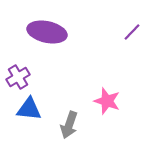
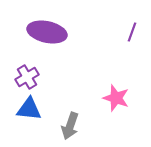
purple line: rotated 24 degrees counterclockwise
purple cross: moved 9 px right
pink star: moved 9 px right, 3 px up
gray arrow: moved 1 px right, 1 px down
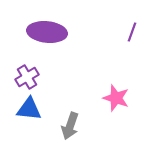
purple ellipse: rotated 6 degrees counterclockwise
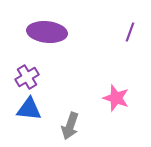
purple line: moved 2 px left
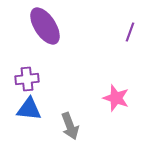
purple ellipse: moved 2 px left, 6 px up; rotated 51 degrees clockwise
purple cross: moved 2 px down; rotated 25 degrees clockwise
gray arrow: rotated 40 degrees counterclockwise
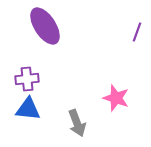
purple line: moved 7 px right
blue triangle: moved 1 px left
gray arrow: moved 7 px right, 3 px up
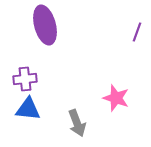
purple ellipse: moved 1 px up; rotated 18 degrees clockwise
purple cross: moved 2 px left
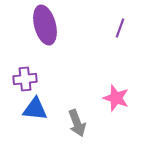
purple line: moved 17 px left, 4 px up
blue triangle: moved 7 px right
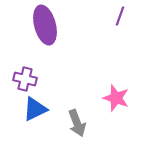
purple line: moved 12 px up
purple cross: rotated 20 degrees clockwise
blue triangle: rotated 32 degrees counterclockwise
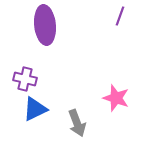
purple ellipse: rotated 9 degrees clockwise
